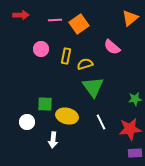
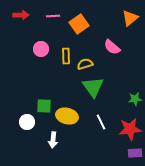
pink line: moved 2 px left, 4 px up
yellow rectangle: rotated 14 degrees counterclockwise
green square: moved 1 px left, 2 px down
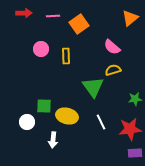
red arrow: moved 3 px right, 2 px up
yellow semicircle: moved 28 px right, 6 px down
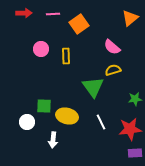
pink line: moved 2 px up
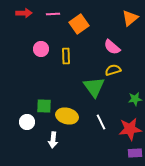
green triangle: moved 1 px right
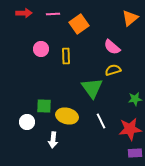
green triangle: moved 2 px left, 1 px down
white line: moved 1 px up
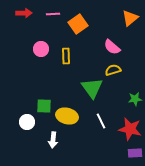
orange square: moved 1 px left
red star: rotated 20 degrees clockwise
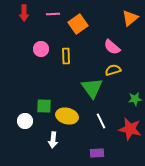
red arrow: rotated 91 degrees clockwise
white circle: moved 2 px left, 1 px up
purple rectangle: moved 38 px left
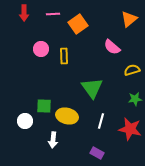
orange triangle: moved 1 px left, 1 px down
yellow rectangle: moved 2 px left
yellow semicircle: moved 19 px right
white line: rotated 42 degrees clockwise
purple rectangle: rotated 32 degrees clockwise
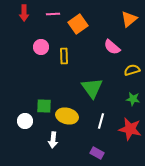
pink circle: moved 2 px up
green star: moved 2 px left; rotated 16 degrees clockwise
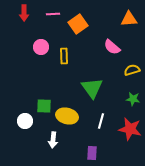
orange triangle: rotated 36 degrees clockwise
purple rectangle: moved 5 px left; rotated 64 degrees clockwise
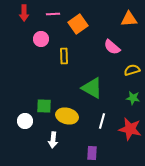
pink circle: moved 8 px up
green triangle: rotated 25 degrees counterclockwise
green star: moved 1 px up
white line: moved 1 px right
